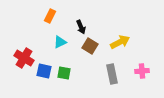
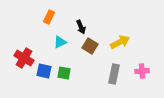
orange rectangle: moved 1 px left, 1 px down
gray rectangle: moved 2 px right; rotated 24 degrees clockwise
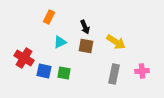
black arrow: moved 4 px right
yellow arrow: moved 4 px left; rotated 60 degrees clockwise
brown square: moved 4 px left; rotated 21 degrees counterclockwise
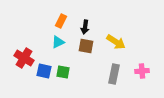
orange rectangle: moved 12 px right, 4 px down
black arrow: rotated 32 degrees clockwise
cyan triangle: moved 2 px left
green square: moved 1 px left, 1 px up
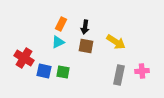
orange rectangle: moved 3 px down
gray rectangle: moved 5 px right, 1 px down
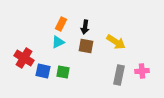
blue square: moved 1 px left
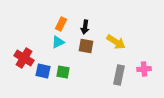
pink cross: moved 2 px right, 2 px up
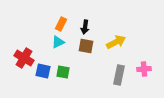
yellow arrow: rotated 60 degrees counterclockwise
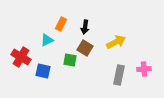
cyan triangle: moved 11 px left, 2 px up
brown square: moved 1 px left, 2 px down; rotated 21 degrees clockwise
red cross: moved 3 px left, 1 px up
green square: moved 7 px right, 12 px up
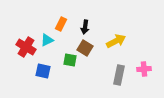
yellow arrow: moved 1 px up
red cross: moved 5 px right, 10 px up
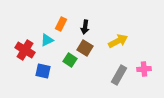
yellow arrow: moved 2 px right
red cross: moved 1 px left, 3 px down
green square: rotated 24 degrees clockwise
gray rectangle: rotated 18 degrees clockwise
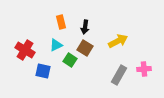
orange rectangle: moved 2 px up; rotated 40 degrees counterclockwise
cyan triangle: moved 9 px right, 5 px down
